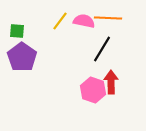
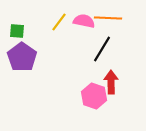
yellow line: moved 1 px left, 1 px down
pink hexagon: moved 1 px right, 6 px down
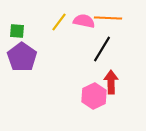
pink hexagon: rotated 15 degrees clockwise
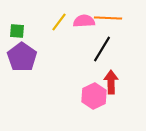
pink semicircle: rotated 15 degrees counterclockwise
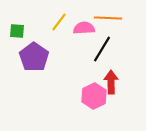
pink semicircle: moved 7 px down
purple pentagon: moved 12 px right
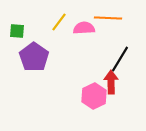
black line: moved 18 px right, 10 px down
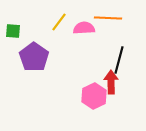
green square: moved 4 px left
black line: moved 1 px left, 1 px down; rotated 16 degrees counterclockwise
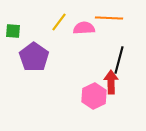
orange line: moved 1 px right
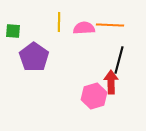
orange line: moved 1 px right, 7 px down
yellow line: rotated 36 degrees counterclockwise
pink hexagon: rotated 10 degrees clockwise
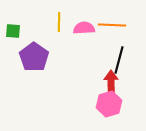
orange line: moved 2 px right
pink hexagon: moved 15 px right, 8 px down
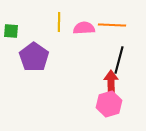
green square: moved 2 px left
